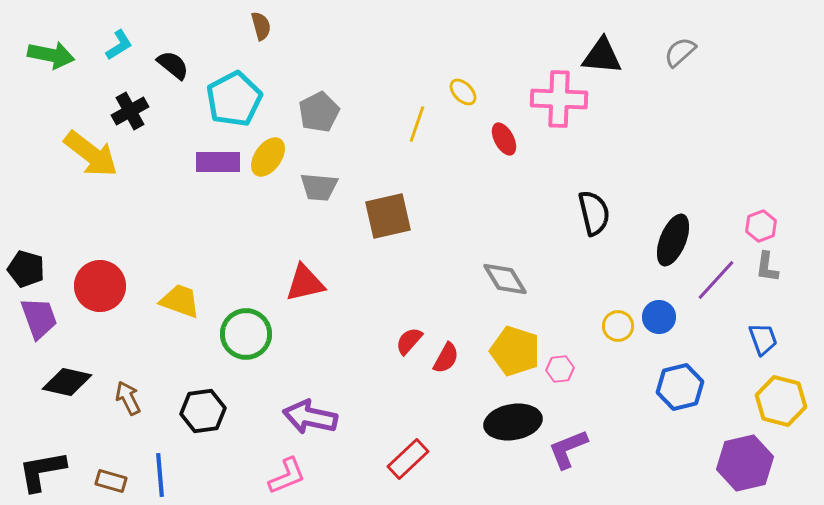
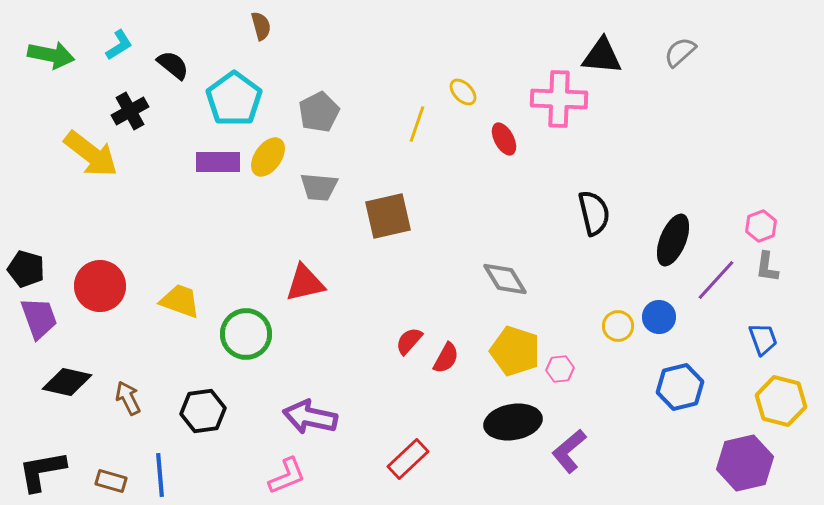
cyan pentagon at (234, 99): rotated 8 degrees counterclockwise
purple L-shape at (568, 449): moved 1 px right, 2 px down; rotated 18 degrees counterclockwise
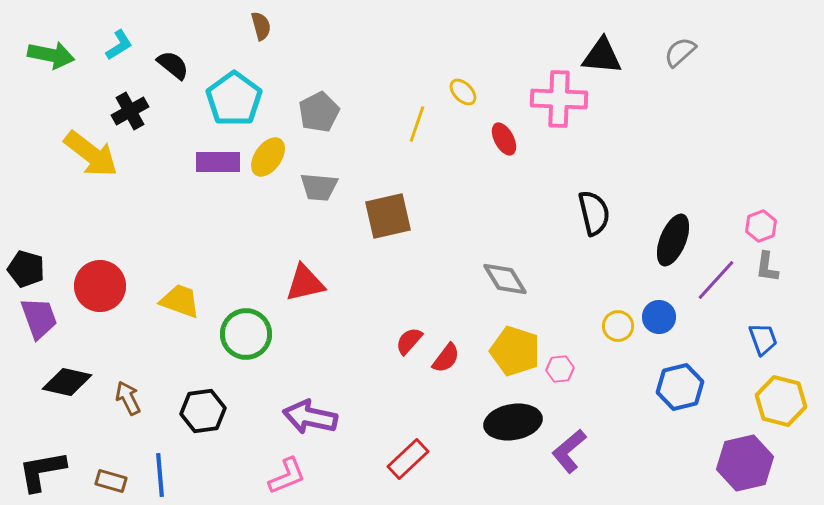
red semicircle at (446, 358): rotated 8 degrees clockwise
